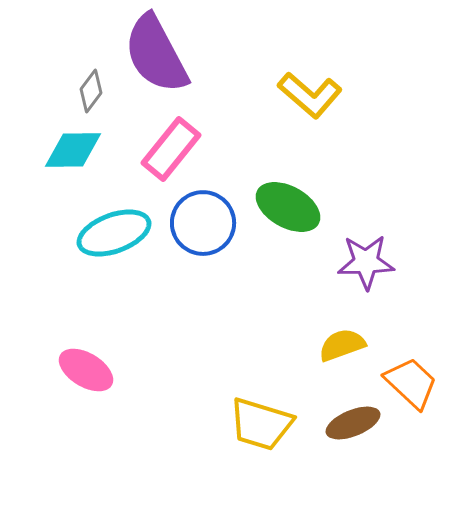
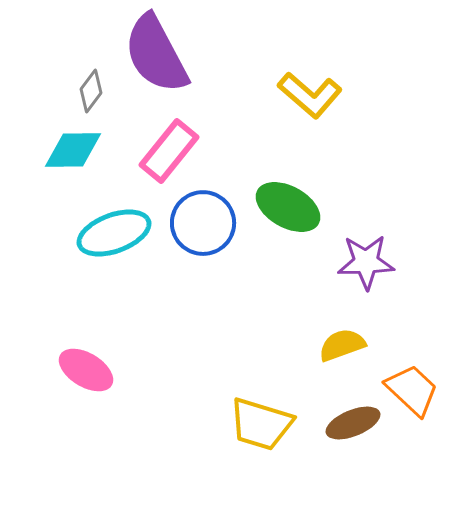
pink rectangle: moved 2 px left, 2 px down
orange trapezoid: moved 1 px right, 7 px down
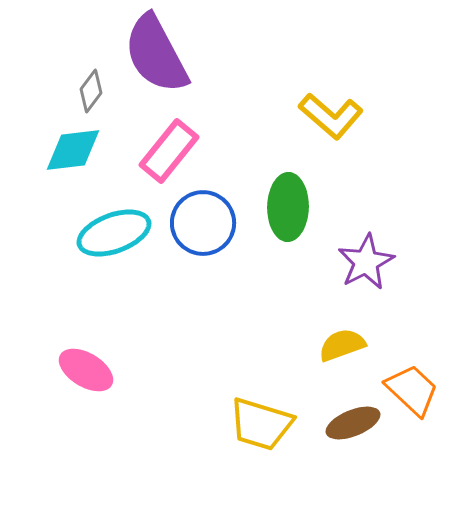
yellow L-shape: moved 21 px right, 21 px down
cyan diamond: rotated 6 degrees counterclockwise
green ellipse: rotated 62 degrees clockwise
purple star: rotated 26 degrees counterclockwise
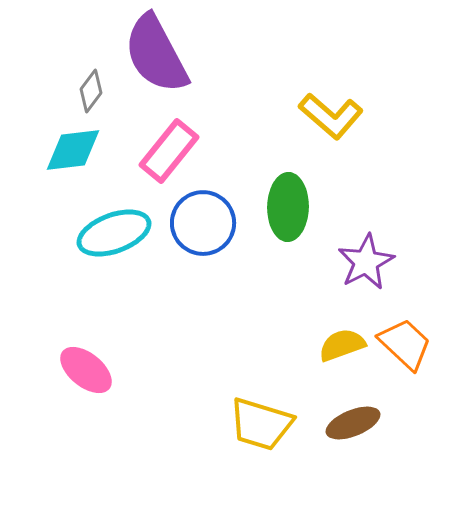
pink ellipse: rotated 8 degrees clockwise
orange trapezoid: moved 7 px left, 46 px up
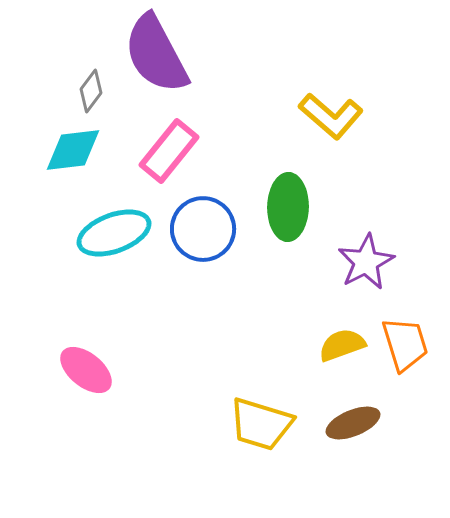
blue circle: moved 6 px down
orange trapezoid: rotated 30 degrees clockwise
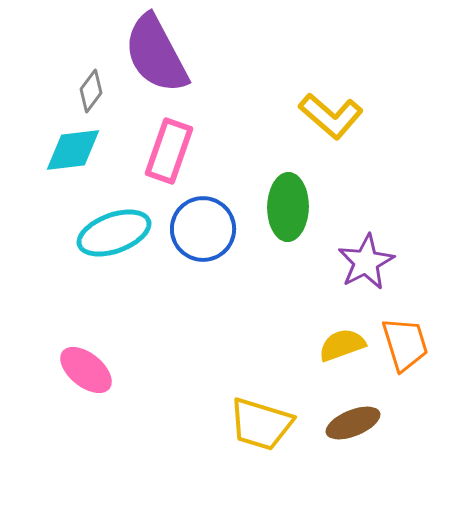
pink rectangle: rotated 20 degrees counterclockwise
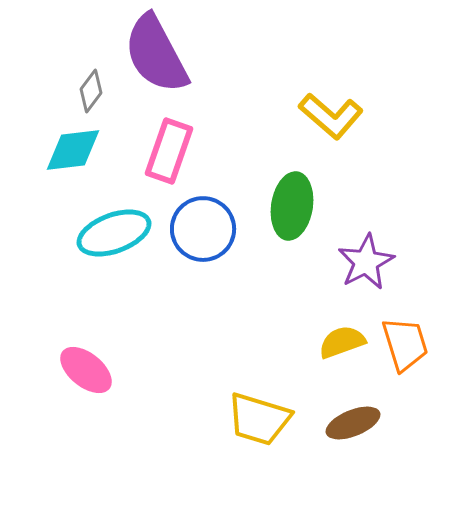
green ellipse: moved 4 px right, 1 px up; rotated 8 degrees clockwise
yellow semicircle: moved 3 px up
yellow trapezoid: moved 2 px left, 5 px up
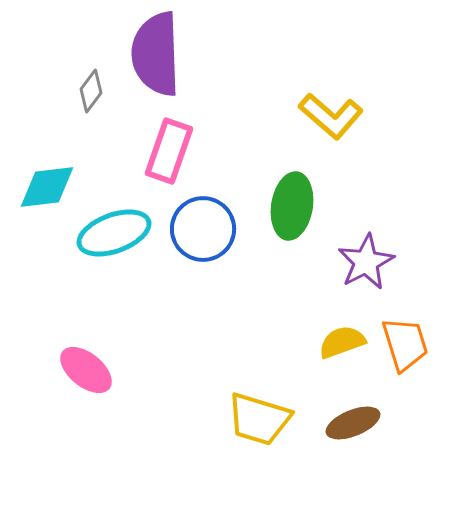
purple semicircle: rotated 26 degrees clockwise
cyan diamond: moved 26 px left, 37 px down
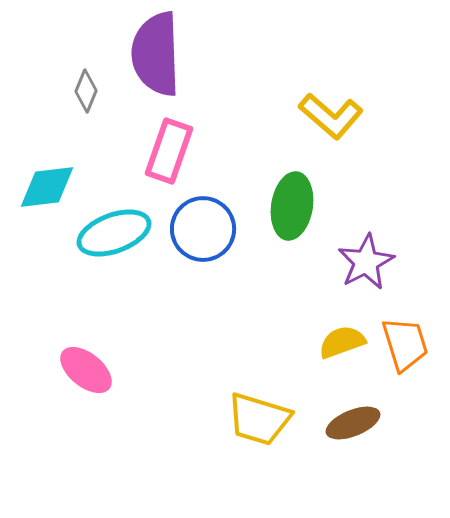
gray diamond: moved 5 px left; rotated 15 degrees counterclockwise
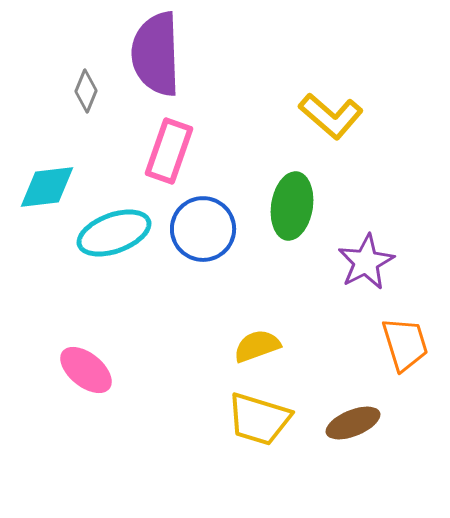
yellow semicircle: moved 85 px left, 4 px down
